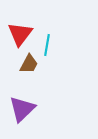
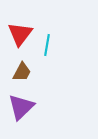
brown trapezoid: moved 7 px left, 8 px down
purple triangle: moved 1 px left, 2 px up
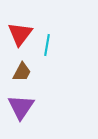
purple triangle: rotated 12 degrees counterclockwise
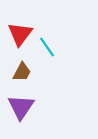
cyan line: moved 2 px down; rotated 45 degrees counterclockwise
